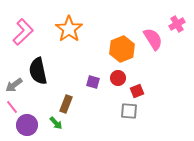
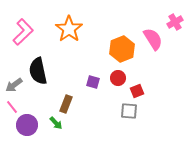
pink cross: moved 2 px left, 2 px up
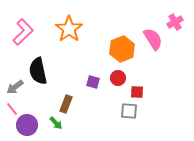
gray arrow: moved 1 px right, 2 px down
red square: moved 1 px down; rotated 24 degrees clockwise
pink line: moved 2 px down
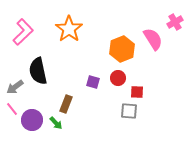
purple circle: moved 5 px right, 5 px up
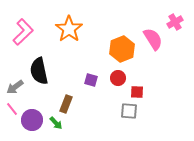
black semicircle: moved 1 px right
purple square: moved 2 px left, 2 px up
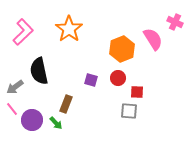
pink cross: rotated 35 degrees counterclockwise
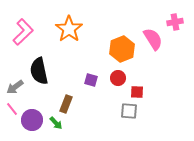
pink cross: rotated 35 degrees counterclockwise
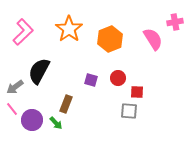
orange hexagon: moved 12 px left, 10 px up
black semicircle: rotated 40 degrees clockwise
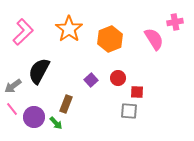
pink semicircle: moved 1 px right
purple square: rotated 32 degrees clockwise
gray arrow: moved 2 px left, 1 px up
purple circle: moved 2 px right, 3 px up
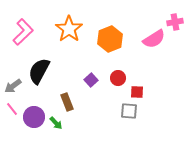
pink semicircle: rotated 90 degrees clockwise
brown rectangle: moved 1 px right, 2 px up; rotated 42 degrees counterclockwise
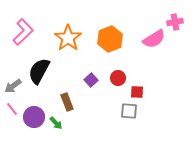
orange star: moved 1 px left, 9 px down
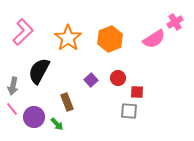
pink cross: rotated 21 degrees counterclockwise
gray arrow: rotated 42 degrees counterclockwise
green arrow: moved 1 px right, 1 px down
